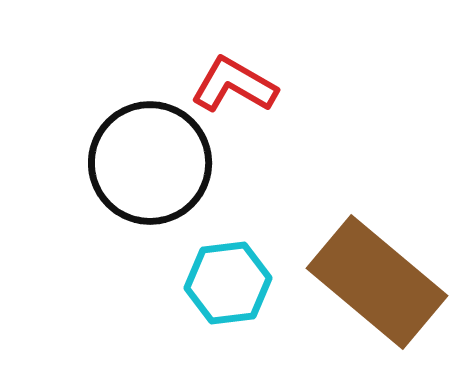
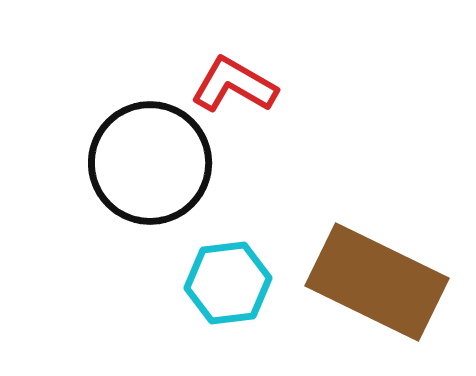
brown rectangle: rotated 14 degrees counterclockwise
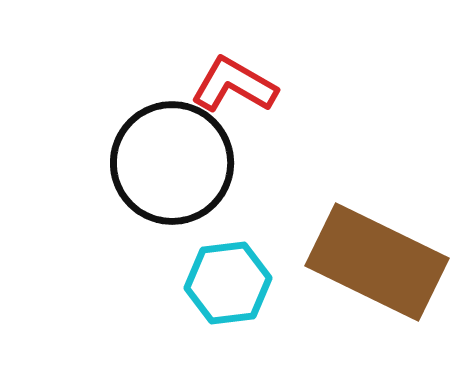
black circle: moved 22 px right
brown rectangle: moved 20 px up
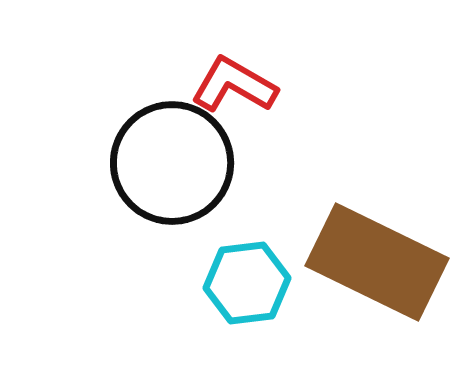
cyan hexagon: moved 19 px right
